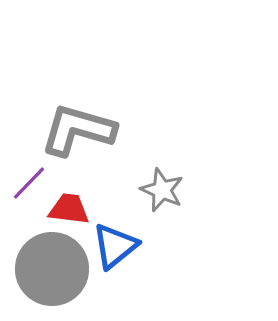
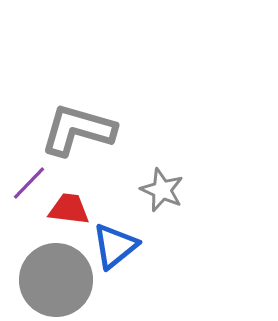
gray circle: moved 4 px right, 11 px down
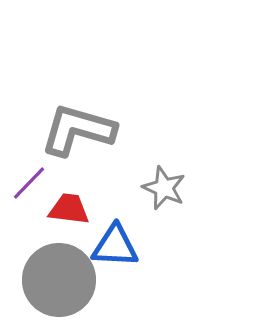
gray star: moved 2 px right, 2 px up
blue triangle: rotated 42 degrees clockwise
gray circle: moved 3 px right
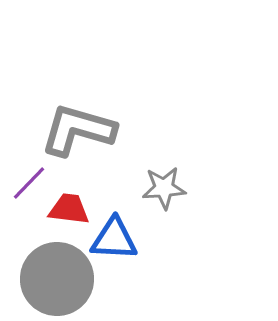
gray star: rotated 27 degrees counterclockwise
blue triangle: moved 1 px left, 7 px up
gray circle: moved 2 px left, 1 px up
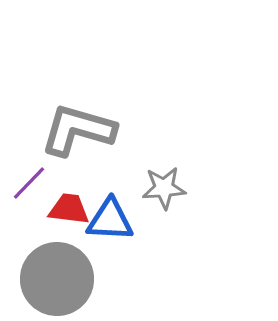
blue triangle: moved 4 px left, 19 px up
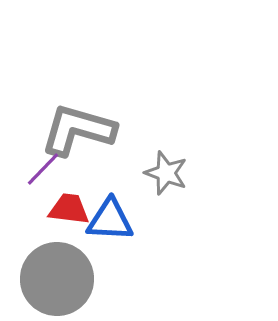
purple line: moved 14 px right, 14 px up
gray star: moved 2 px right, 15 px up; rotated 24 degrees clockwise
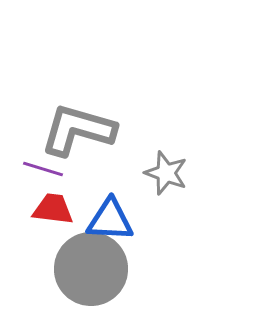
purple line: rotated 63 degrees clockwise
red trapezoid: moved 16 px left
gray circle: moved 34 px right, 10 px up
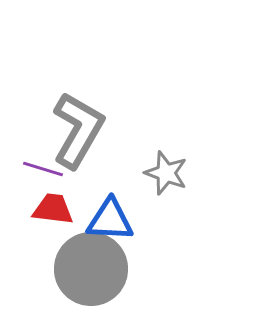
gray L-shape: rotated 104 degrees clockwise
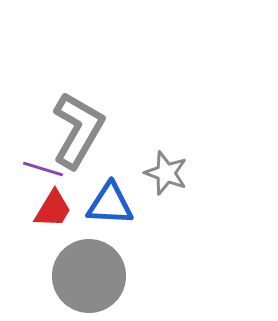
red trapezoid: rotated 114 degrees clockwise
blue triangle: moved 16 px up
gray circle: moved 2 px left, 7 px down
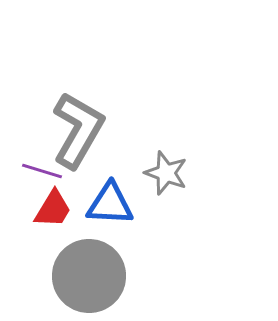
purple line: moved 1 px left, 2 px down
